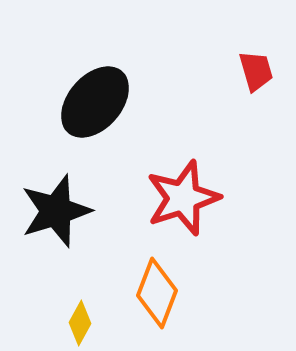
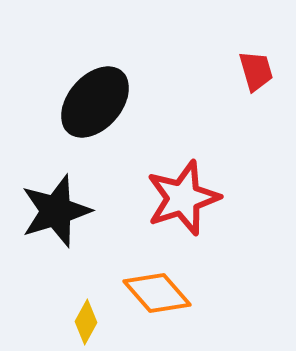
orange diamond: rotated 62 degrees counterclockwise
yellow diamond: moved 6 px right, 1 px up
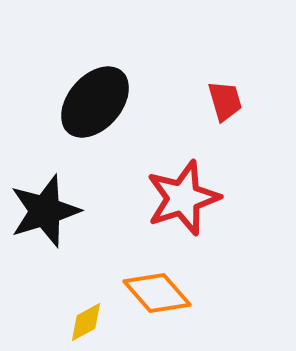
red trapezoid: moved 31 px left, 30 px down
black star: moved 11 px left
yellow diamond: rotated 33 degrees clockwise
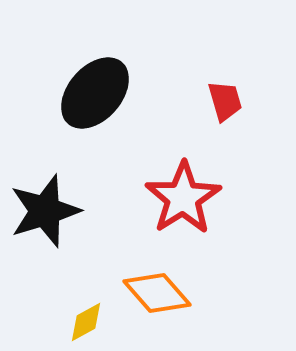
black ellipse: moved 9 px up
red star: rotated 14 degrees counterclockwise
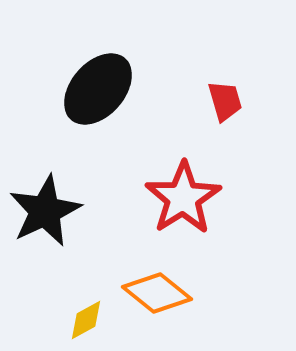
black ellipse: moved 3 px right, 4 px up
black star: rotated 8 degrees counterclockwise
orange diamond: rotated 10 degrees counterclockwise
yellow diamond: moved 2 px up
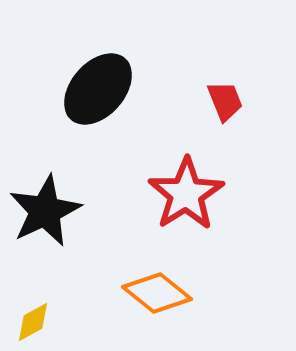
red trapezoid: rotated 6 degrees counterclockwise
red star: moved 3 px right, 4 px up
yellow diamond: moved 53 px left, 2 px down
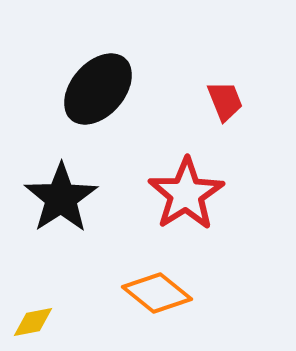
black star: moved 16 px right, 13 px up; rotated 8 degrees counterclockwise
yellow diamond: rotated 18 degrees clockwise
